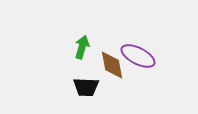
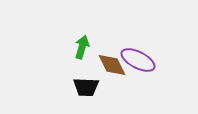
purple ellipse: moved 4 px down
brown diamond: rotated 16 degrees counterclockwise
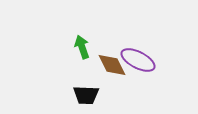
green arrow: rotated 35 degrees counterclockwise
black trapezoid: moved 8 px down
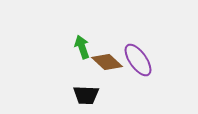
purple ellipse: rotated 28 degrees clockwise
brown diamond: moved 5 px left, 3 px up; rotated 20 degrees counterclockwise
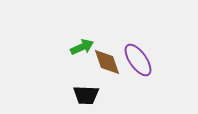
green arrow: rotated 85 degrees clockwise
brown diamond: rotated 28 degrees clockwise
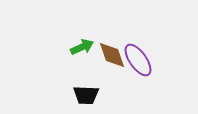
brown diamond: moved 5 px right, 7 px up
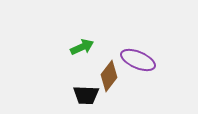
brown diamond: moved 3 px left, 21 px down; rotated 56 degrees clockwise
purple ellipse: rotated 32 degrees counterclockwise
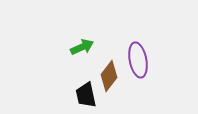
purple ellipse: rotated 56 degrees clockwise
black trapezoid: rotated 76 degrees clockwise
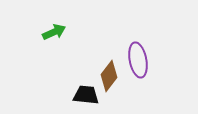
green arrow: moved 28 px left, 15 px up
black trapezoid: rotated 108 degrees clockwise
